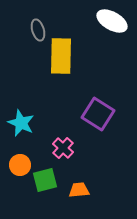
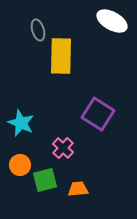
orange trapezoid: moved 1 px left, 1 px up
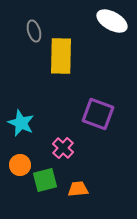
gray ellipse: moved 4 px left, 1 px down
purple square: rotated 12 degrees counterclockwise
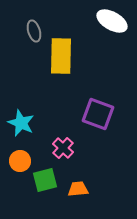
orange circle: moved 4 px up
